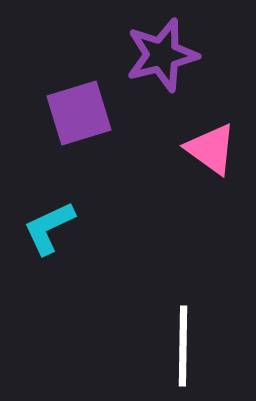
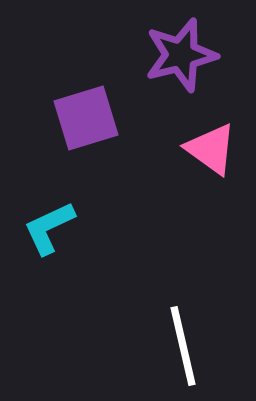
purple star: moved 19 px right
purple square: moved 7 px right, 5 px down
white line: rotated 14 degrees counterclockwise
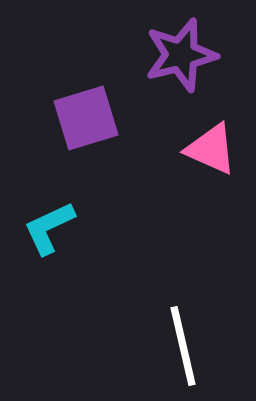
pink triangle: rotated 12 degrees counterclockwise
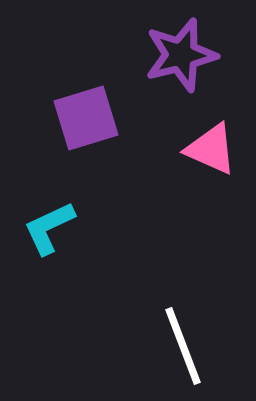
white line: rotated 8 degrees counterclockwise
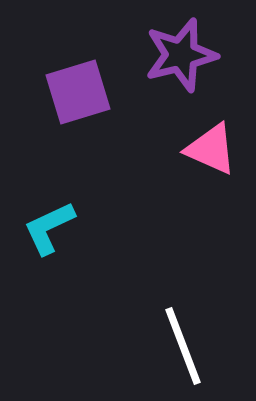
purple square: moved 8 px left, 26 px up
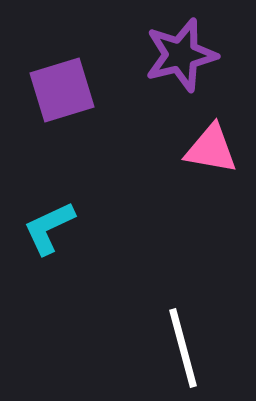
purple square: moved 16 px left, 2 px up
pink triangle: rotated 14 degrees counterclockwise
white line: moved 2 px down; rotated 6 degrees clockwise
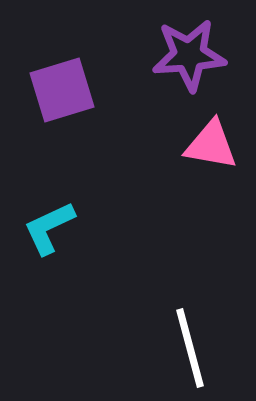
purple star: moved 8 px right; rotated 10 degrees clockwise
pink triangle: moved 4 px up
white line: moved 7 px right
